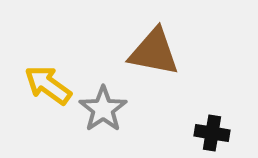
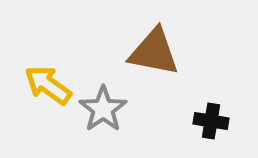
black cross: moved 1 px left, 12 px up
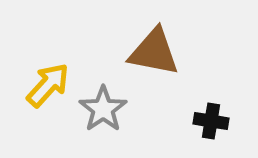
yellow arrow: rotated 96 degrees clockwise
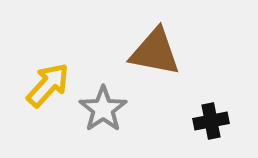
brown triangle: moved 1 px right
black cross: rotated 20 degrees counterclockwise
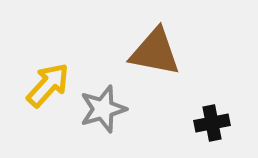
gray star: rotated 18 degrees clockwise
black cross: moved 1 px right, 2 px down
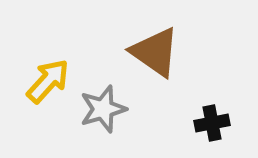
brown triangle: rotated 24 degrees clockwise
yellow arrow: moved 4 px up
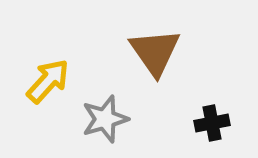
brown triangle: rotated 20 degrees clockwise
gray star: moved 2 px right, 10 px down
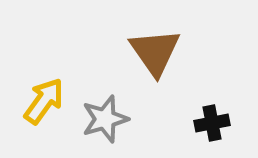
yellow arrow: moved 4 px left, 20 px down; rotated 6 degrees counterclockwise
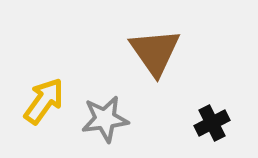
gray star: rotated 9 degrees clockwise
black cross: rotated 16 degrees counterclockwise
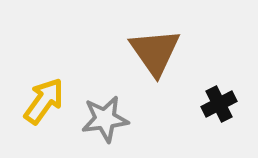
black cross: moved 7 px right, 19 px up
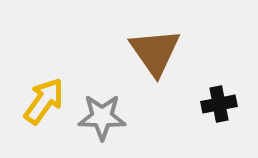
black cross: rotated 16 degrees clockwise
gray star: moved 3 px left, 2 px up; rotated 9 degrees clockwise
